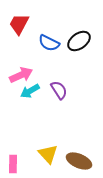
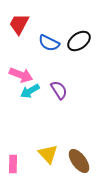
pink arrow: rotated 45 degrees clockwise
brown ellipse: rotated 30 degrees clockwise
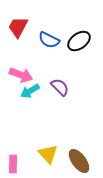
red trapezoid: moved 1 px left, 3 px down
blue semicircle: moved 3 px up
purple semicircle: moved 1 px right, 3 px up; rotated 12 degrees counterclockwise
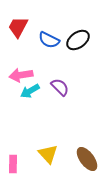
black ellipse: moved 1 px left, 1 px up
pink arrow: rotated 150 degrees clockwise
brown ellipse: moved 8 px right, 2 px up
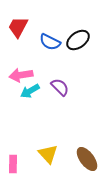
blue semicircle: moved 1 px right, 2 px down
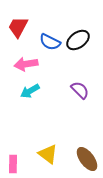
pink arrow: moved 5 px right, 11 px up
purple semicircle: moved 20 px right, 3 px down
yellow triangle: rotated 10 degrees counterclockwise
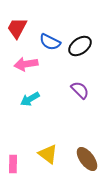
red trapezoid: moved 1 px left, 1 px down
black ellipse: moved 2 px right, 6 px down
cyan arrow: moved 8 px down
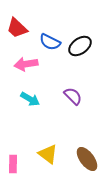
red trapezoid: rotated 75 degrees counterclockwise
purple semicircle: moved 7 px left, 6 px down
cyan arrow: rotated 120 degrees counterclockwise
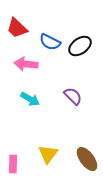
pink arrow: rotated 15 degrees clockwise
yellow triangle: rotated 30 degrees clockwise
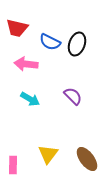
red trapezoid: rotated 30 degrees counterclockwise
black ellipse: moved 3 px left, 2 px up; rotated 35 degrees counterclockwise
pink rectangle: moved 1 px down
